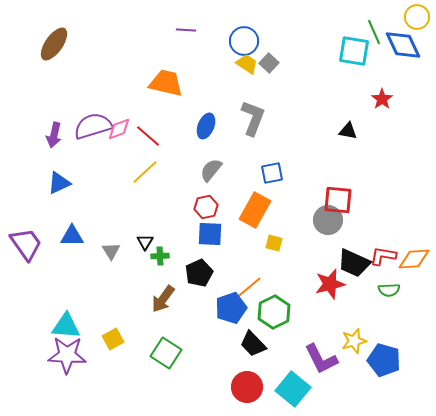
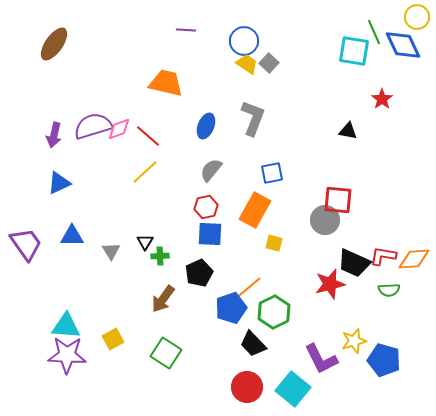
gray circle at (328, 220): moved 3 px left
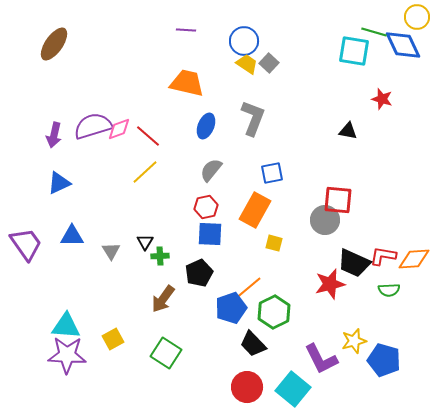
green line at (374, 32): rotated 50 degrees counterclockwise
orange trapezoid at (166, 83): moved 21 px right
red star at (382, 99): rotated 20 degrees counterclockwise
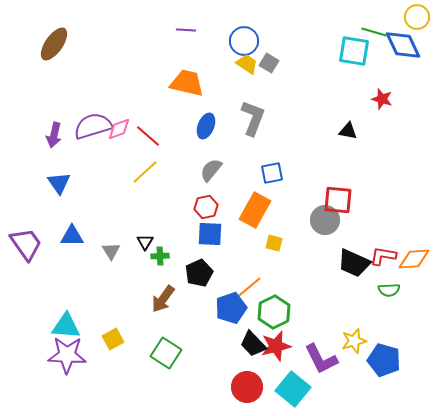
gray square at (269, 63): rotated 12 degrees counterclockwise
blue triangle at (59, 183): rotated 40 degrees counterclockwise
red star at (330, 284): moved 54 px left, 62 px down
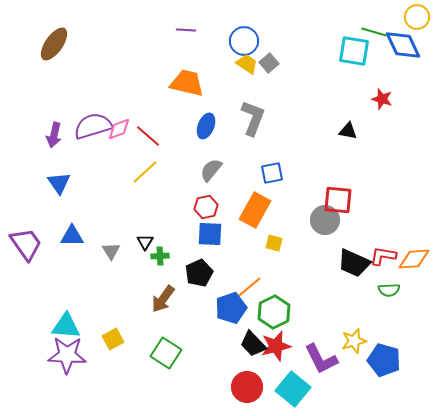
gray square at (269, 63): rotated 18 degrees clockwise
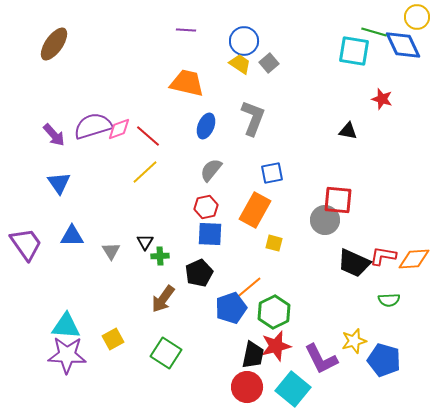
yellow trapezoid at (247, 64): moved 7 px left
purple arrow at (54, 135): rotated 55 degrees counterclockwise
green semicircle at (389, 290): moved 10 px down
black trapezoid at (253, 344): moved 11 px down; rotated 124 degrees counterclockwise
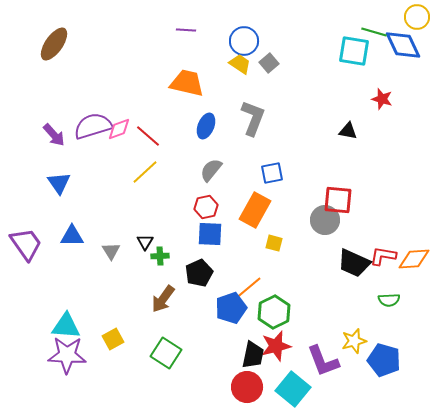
purple L-shape at (321, 359): moved 2 px right, 2 px down; rotated 6 degrees clockwise
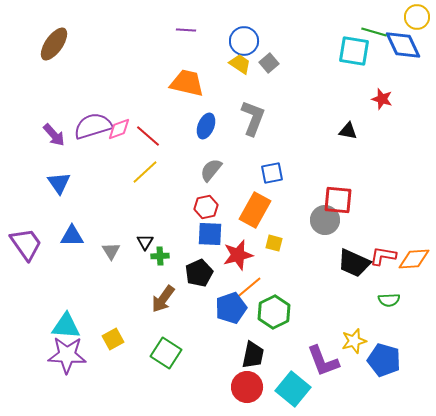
red star at (276, 346): moved 38 px left, 91 px up
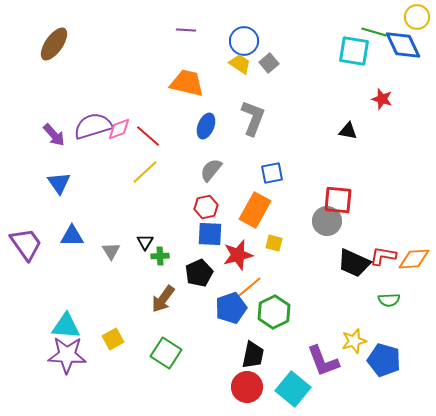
gray circle at (325, 220): moved 2 px right, 1 px down
